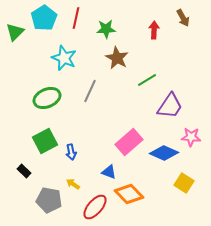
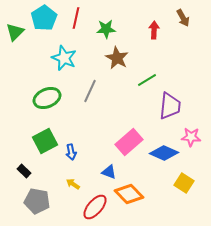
purple trapezoid: rotated 28 degrees counterclockwise
gray pentagon: moved 12 px left, 1 px down
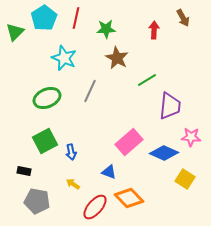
black rectangle: rotated 32 degrees counterclockwise
yellow square: moved 1 px right, 4 px up
orange diamond: moved 4 px down
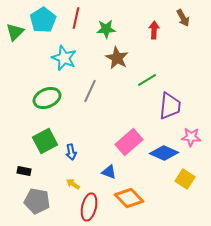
cyan pentagon: moved 1 px left, 2 px down
red ellipse: moved 6 px left; rotated 28 degrees counterclockwise
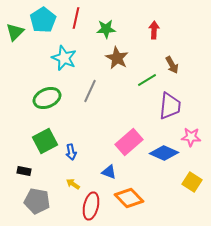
brown arrow: moved 11 px left, 47 px down
yellow square: moved 7 px right, 3 px down
red ellipse: moved 2 px right, 1 px up
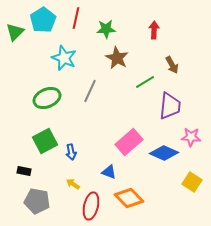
green line: moved 2 px left, 2 px down
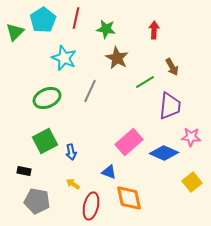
green star: rotated 12 degrees clockwise
brown arrow: moved 2 px down
yellow square: rotated 18 degrees clockwise
orange diamond: rotated 32 degrees clockwise
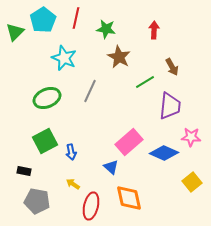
brown star: moved 2 px right, 1 px up
blue triangle: moved 2 px right, 5 px up; rotated 21 degrees clockwise
